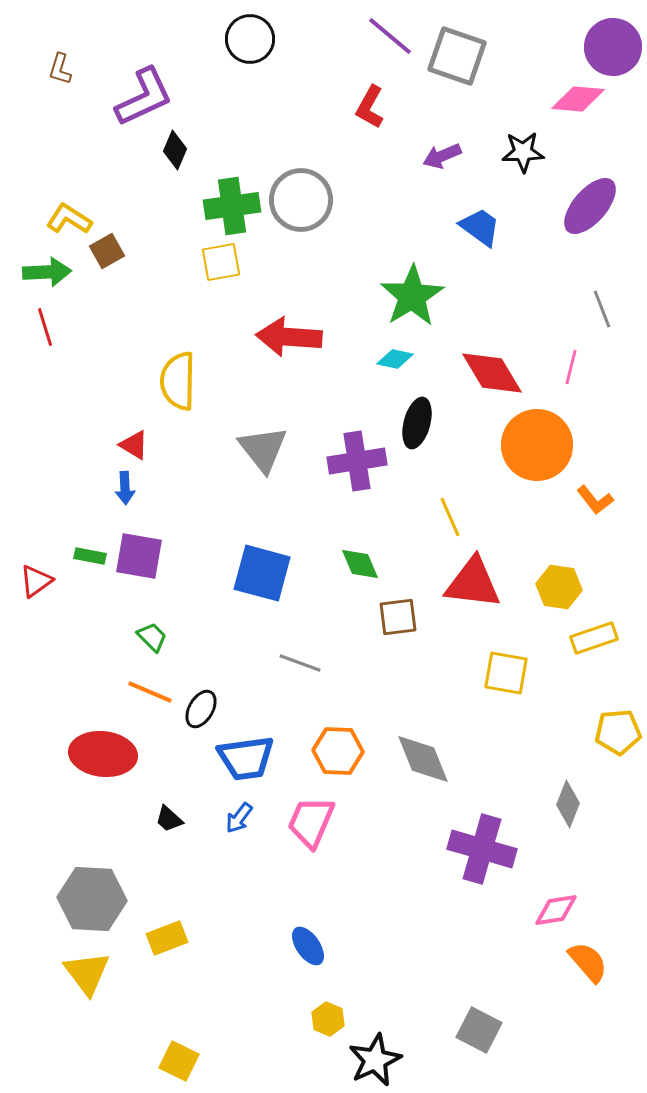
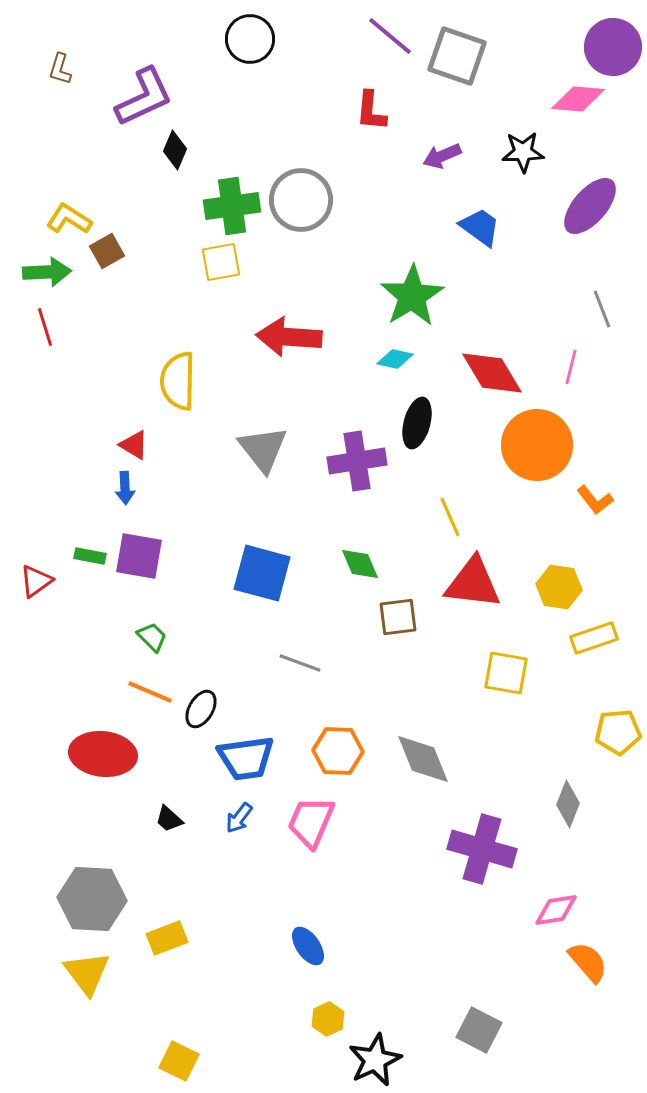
red L-shape at (370, 107): moved 1 px right, 4 px down; rotated 24 degrees counterclockwise
yellow hexagon at (328, 1019): rotated 12 degrees clockwise
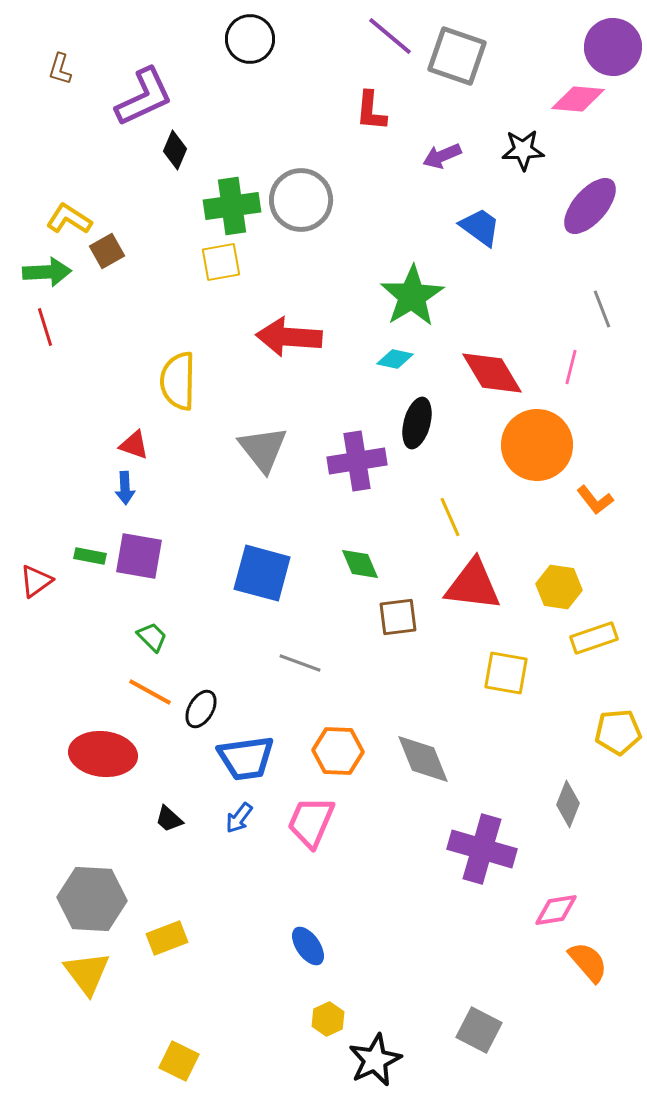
black star at (523, 152): moved 2 px up
red triangle at (134, 445): rotated 12 degrees counterclockwise
red triangle at (473, 583): moved 2 px down
orange line at (150, 692): rotated 6 degrees clockwise
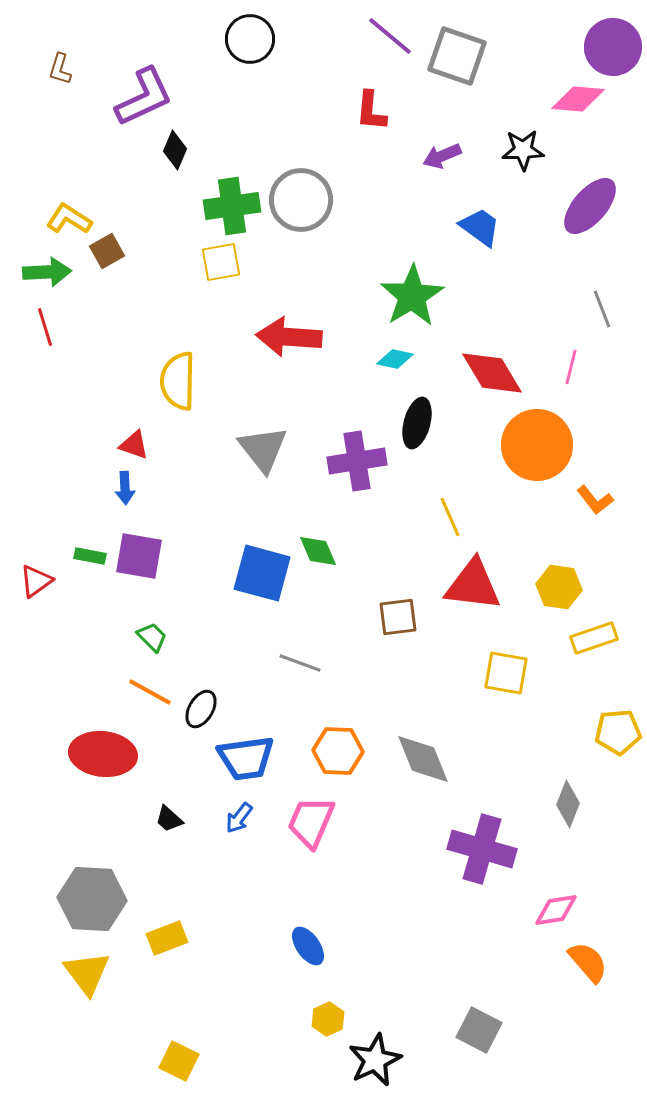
green diamond at (360, 564): moved 42 px left, 13 px up
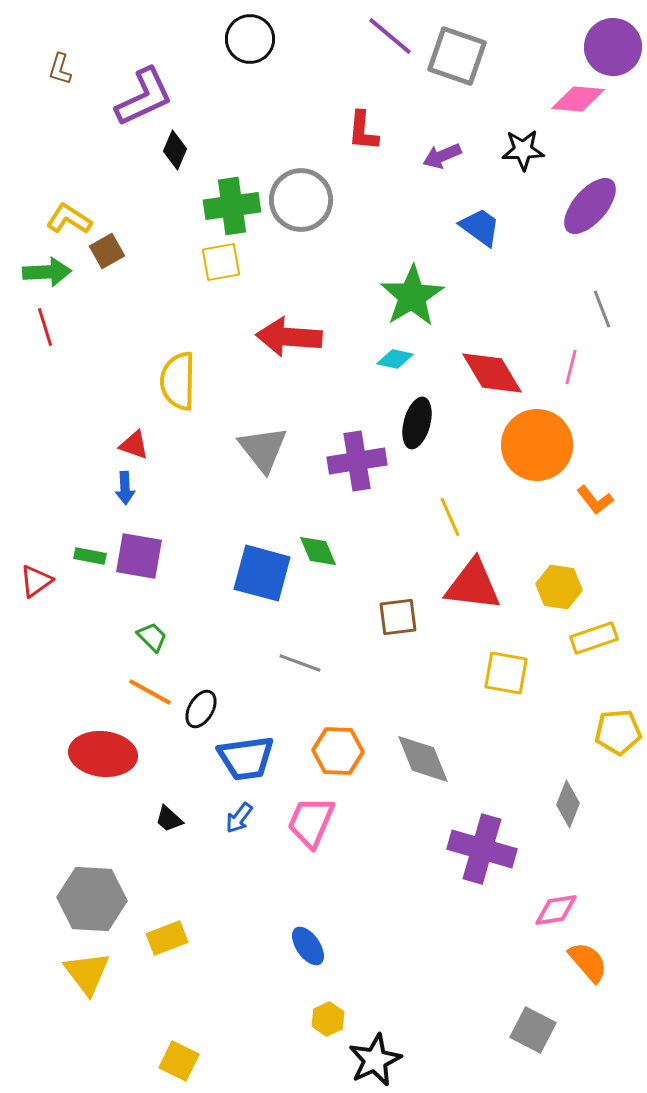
red L-shape at (371, 111): moved 8 px left, 20 px down
gray square at (479, 1030): moved 54 px right
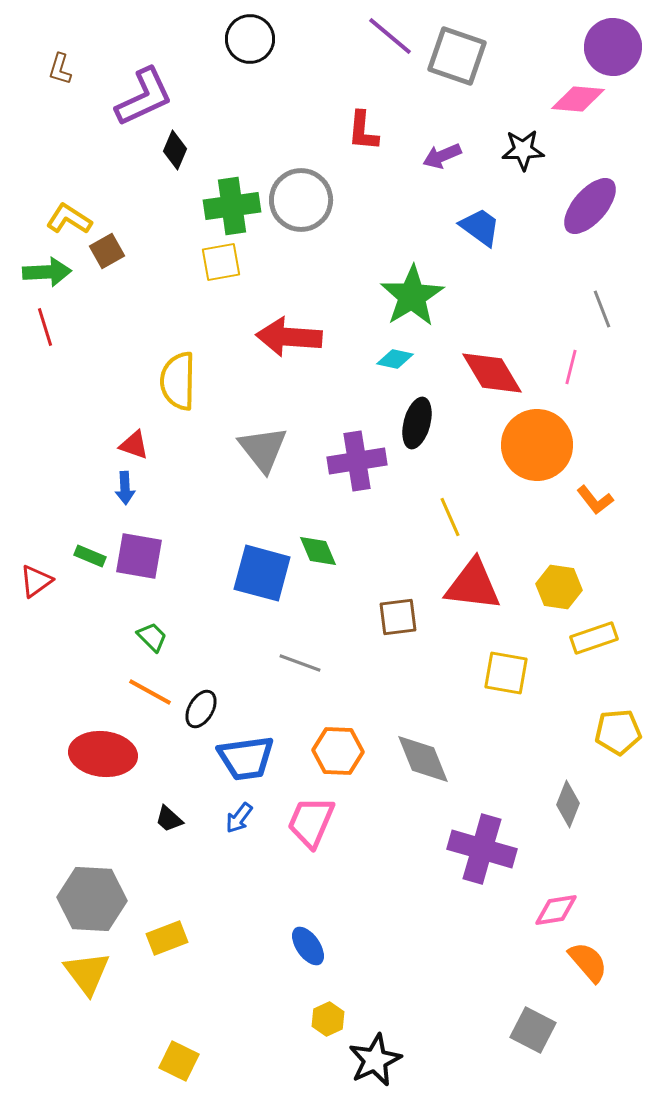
green rectangle at (90, 556): rotated 12 degrees clockwise
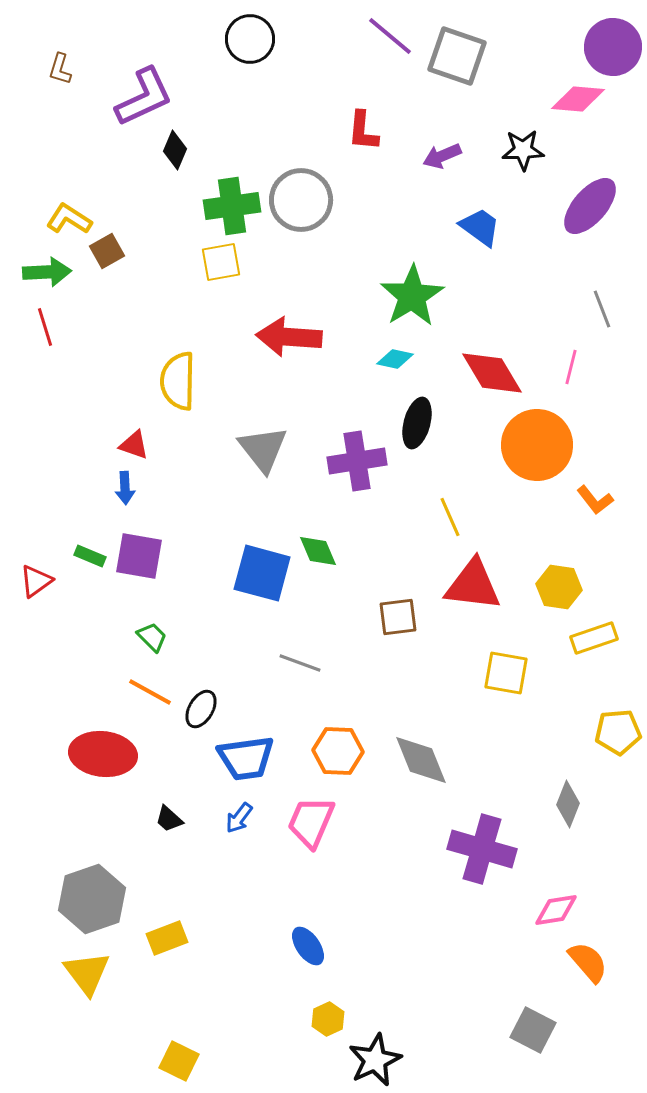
gray diamond at (423, 759): moved 2 px left, 1 px down
gray hexagon at (92, 899): rotated 22 degrees counterclockwise
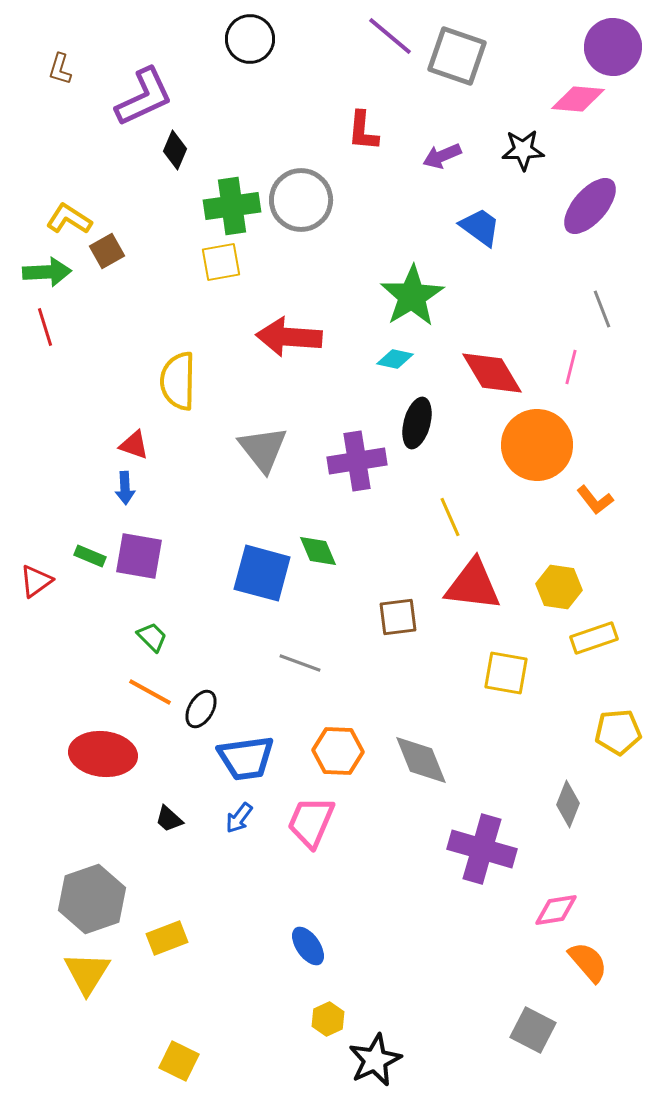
yellow triangle at (87, 973): rotated 9 degrees clockwise
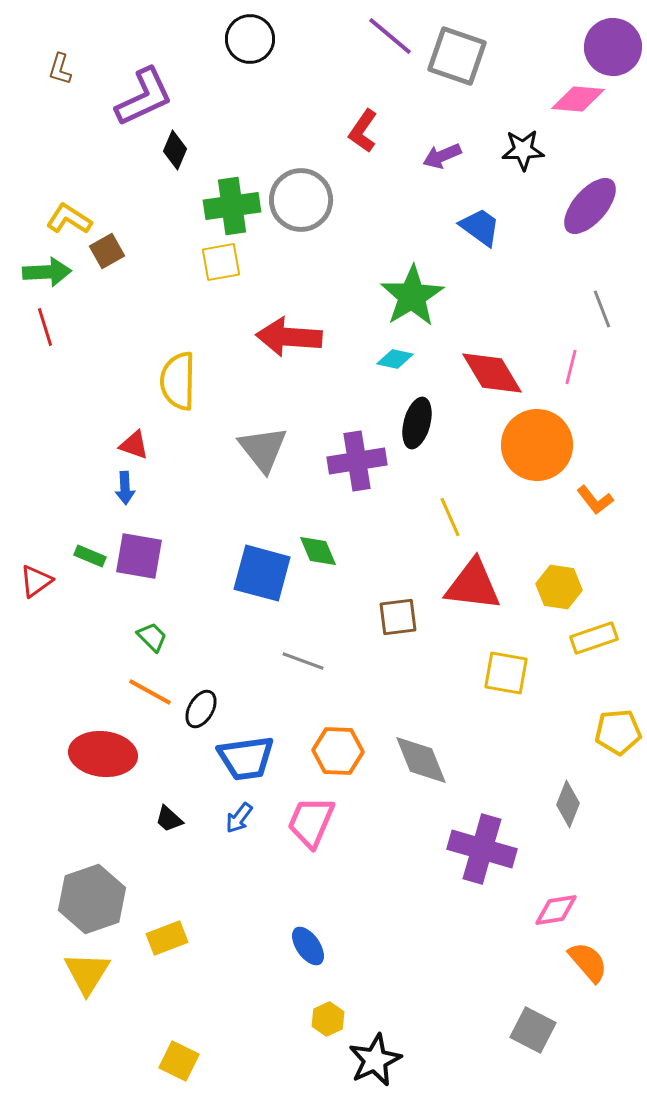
red L-shape at (363, 131): rotated 30 degrees clockwise
gray line at (300, 663): moved 3 px right, 2 px up
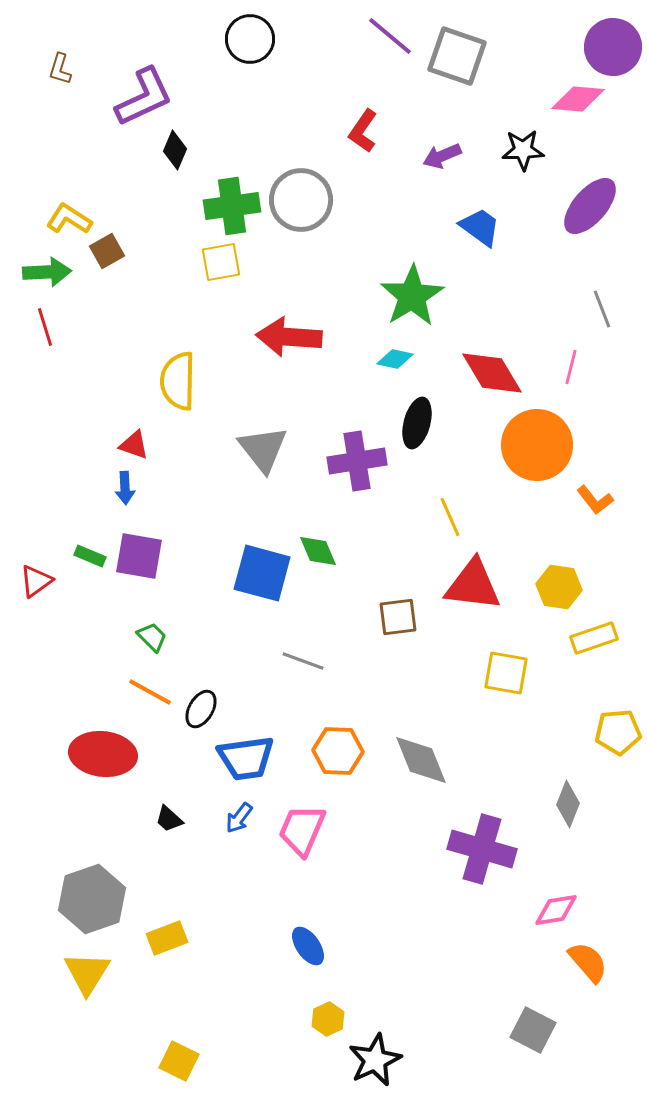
pink trapezoid at (311, 822): moved 9 px left, 8 px down
